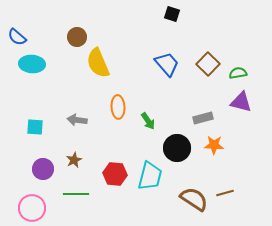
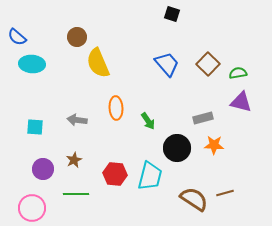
orange ellipse: moved 2 px left, 1 px down
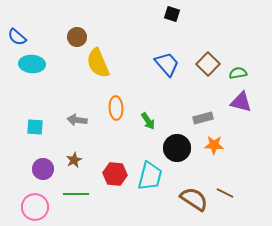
brown line: rotated 42 degrees clockwise
pink circle: moved 3 px right, 1 px up
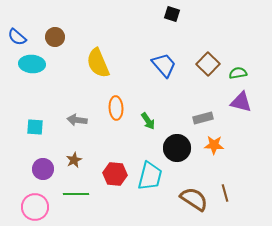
brown circle: moved 22 px left
blue trapezoid: moved 3 px left, 1 px down
brown line: rotated 48 degrees clockwise
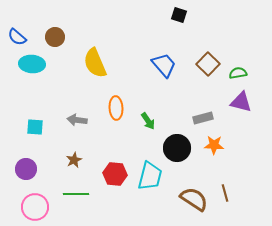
black square: moved 7 px right, 1 px down
yellow semicircle: moved 3 px left
purple circle: moved 17 px left
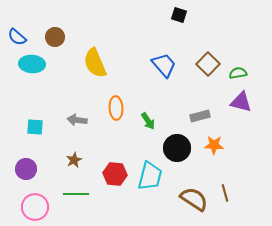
gray rectangle: moved 3 px left, 2 px up
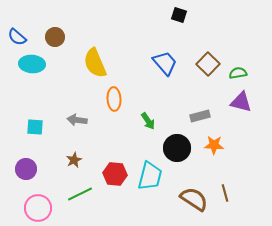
blue trapezoid: moved 1 px right, 2 px up
orange ellipse: moved 2 px left, 9 px up
green line: moved 4 px right; rotated 25 degrees counterclockwise
pink circle: moved 3 px right, 1 px down
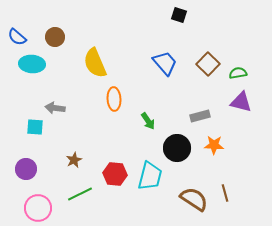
gray arrow: moved 22 px left, 12 px up
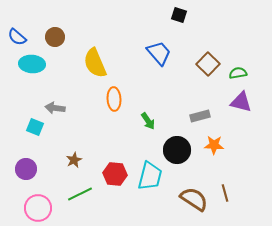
blue trapezoid: moved 6 px left, 10 px up
cyan square: rotated 18 degrees clockwise
black circle: moved 2 px down
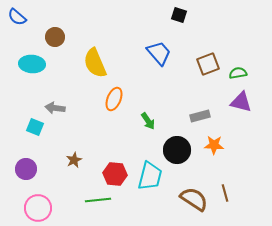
blue semicircle: moved 20 px up
brown square: rotated 25 degrees clockwise
orange ellipse: rotated 25 degrees clockwise
green line: moved 18 px right, 6 px down; rotated 20 degrees clockwise
